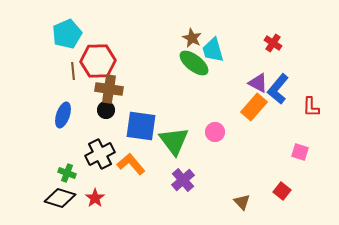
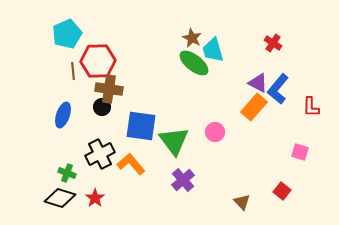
black circle: moved 4 px left, 3 px up
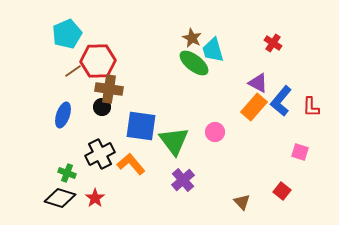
brown line: rotated 60 degrees clockwise
blue L-shape: moved 3 px right, 12 px down
